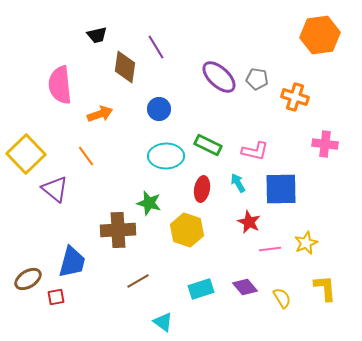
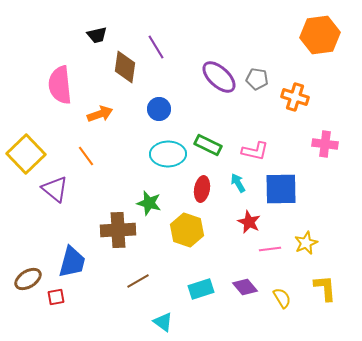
cyan ellipse: moved 2 px right, 2 px up
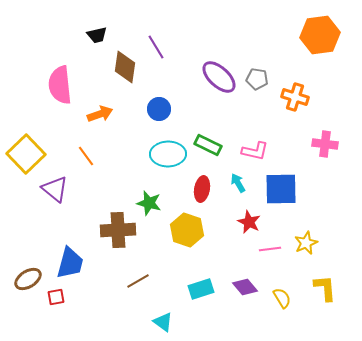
blue trapezoid: moved 2 px left, 1 px down
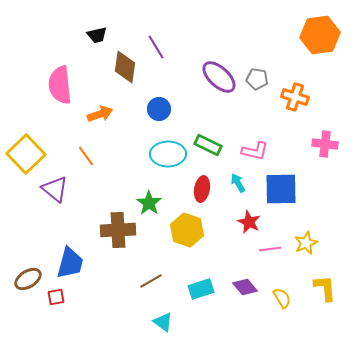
green star: rotated 20 degrees clockwise
brown line: moved 13 px right
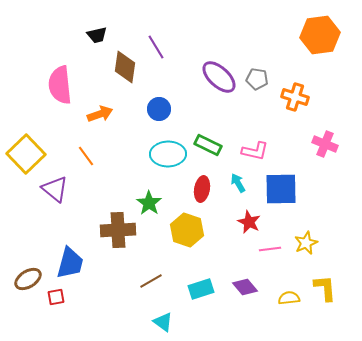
pink cross: rotated 15 degrees clockwise
yellow semicircle: moved 7 px right; rotated 65 degrees counterclockwise
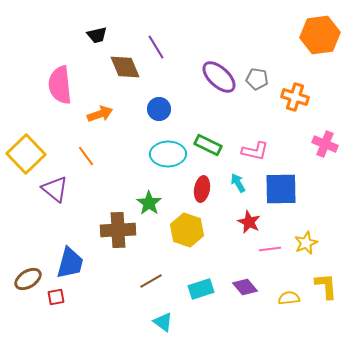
brown diamond: rotated 32 degrees counterclockwise
yellow L-shape: moved 1 px right, 2 px up
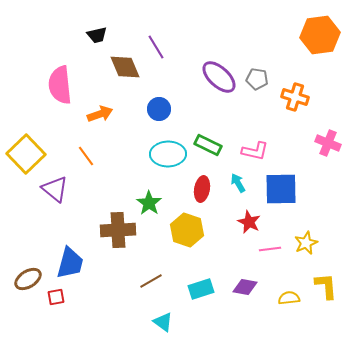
pink cross: moved 3 px right, 1 px up
purple diamond: rotated 40 degrees counterclockwise
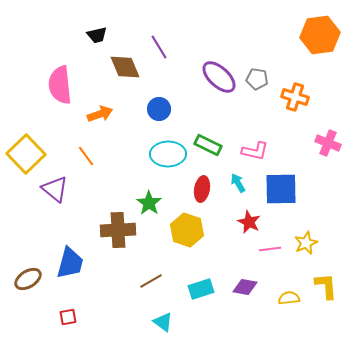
purple line: moved 3 px right
red square: moved 12 px right, 20 px down
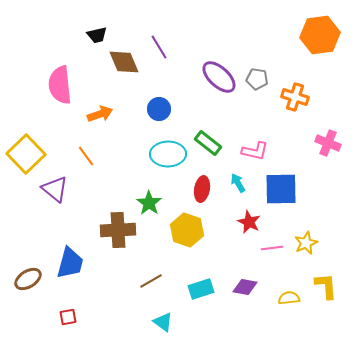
brown diamond: moved 1 px left, 5 px up
green rectangle: moved 2 px up; rotated 12 degrees clockwise
pink line: moved 2 px right, 1 px up
